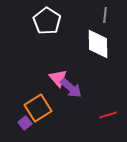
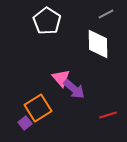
gray line: moved 1 px right, 1 px up; rotated 56 degrees clockwise
pink triangle: moved 3 px right
purple arrow: moved 3 px right, 1 px down
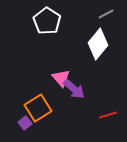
white diamond: rotated 40 degrees clockwise
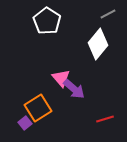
gray line: moved 2 px right
red line: moved 3 px left, 4 px down
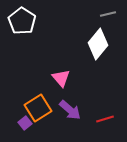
gray line: rotated 14 degrees clockwise
white pentagon: moved 25 px left
purple arrow: moved 4 px left, 21 px down
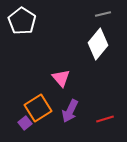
gray line: moved 5 px left
purple arrow: moved 1 px down; rotated 75 degrees clockwise
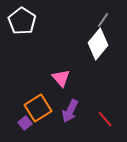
gray line: moved 6 px down; rotated 42 degrees counterclockwise
red line: rotated 66 degrees clockwise
